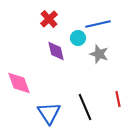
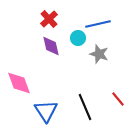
purple diamond: moved 5 px left, 5 px up
red line: rotated 28 degrees counterclockwise
blue triangle: moved 3 px left, 2 px up
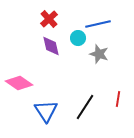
pink diamond: rotated 36 degrees counterclockwise
red line: rotated 49 degrees clockwise
black line: rotated 56 degrees clockwise
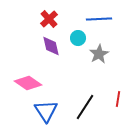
blue line: moved 1 px right, 5 px up; rotated 10 degrees clockwise
gray star: rotated 24 degrees clockwise
pink diamond: moved 9 px right
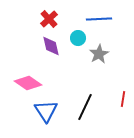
red line: moved 5 px right
black line: rotated 8 degrees counterclockwise
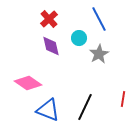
blue line: rotated 65 degrees clockwise
cyan circle: moved 1 px right
blue triangle: moved 2 px right, 1 px up; rotated 35 degrees counterclockwise
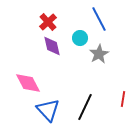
red cross: moved 1 px left, 3 px down
cyan circle: moved 1 px right
purple diamond: moved 1 px right
pink diamond: rotated 28 degrees clockwise
blue triangle: rotated 25 degrees clockwise
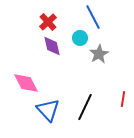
blue line: moved 6 px left, 2 px up
pink diamond: moved 2 px left
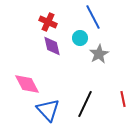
red cross: rotated 24 degrees counterclockwise
pink diamond: moved 1 px right, 1 px down
red line: rotated 21 degrees counterclockwise
black line: moved 3 px up
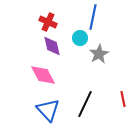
blue line: rotated 40 degrees clockwise
pink diamond: moved 16 px right, 9 px up
